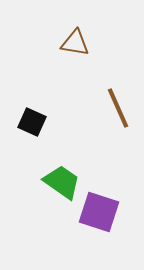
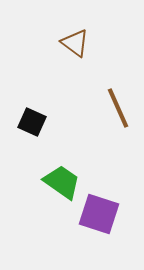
brown triangle: rotated 28 degrees clockwise
purple square: moved 2 px down
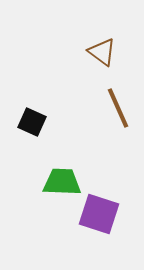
brown triangle: moved 27 px right, 9 px down
green trapezoid: rotated 33 degrees counterclockwise
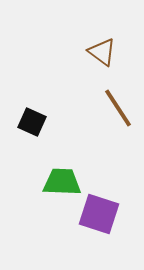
brown line: rotated 9 degrees counterclockwise
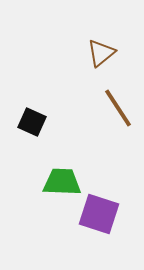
brown triangle: moved 1 px left, 1 px down; rotated 44 degrees clockwise
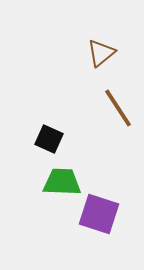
black square: moved 17 px right, 17 px down
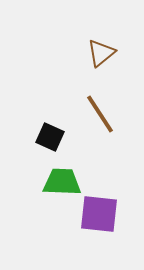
brown line: moved 18 px left, 6 px down
black square: moved 1 px right, 2 px up
purple square: rotated 12 degrees counterclockwise
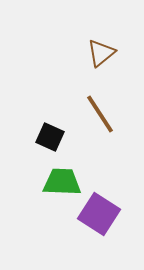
purple square: rotated 27 degrees clockwise
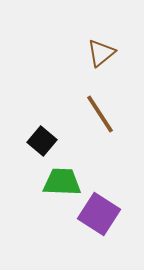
black square: moved 8 px left, 4 px down; rotated 16 degrees clockwise
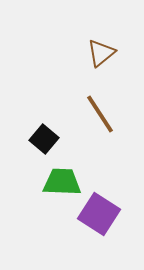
black square: moved 2 px right, 2 px up
